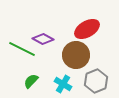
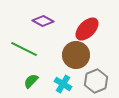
red ellipse: rotated 15 degrees counterclockwise
purple diamond: moved 18 px up
green line: moved 2 px right
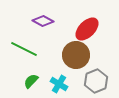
cyan cross: moved 4 px left
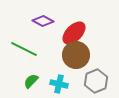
red ellipse: moved 13 px left, 4 px down
cyan cross: rotated 18 degrees counterclockwise
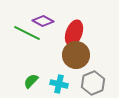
red ellipse: rotated 25 degrees counterclockwise
green line: moved 3 px right, 16 px up
gray hexagon: moved 3 px left, 2 px down
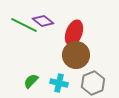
purple diamond: rotated 10 degrees clockwise
green line: moved 3 px left, 8 px up
cyan cross: moved 1 px up
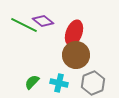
green semicircle: moved 1 px right, 1 px down
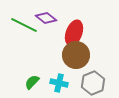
purple diamond: moved 3 px right, 3 px up
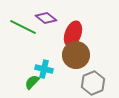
green line: moved 1 px left, 2 px down
red ellipse: moved 1 px left, 1 px down
cyan cross: moved 15 px left, 14 px up
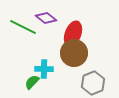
brown circle: moved 2 px left, 2 px up
cyan cross: rotated 12 degrees counterclockwise
